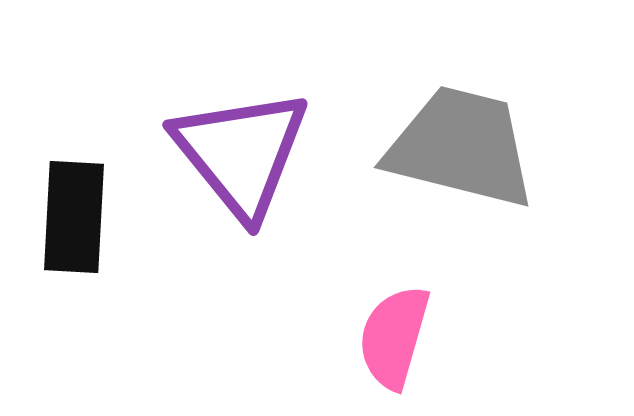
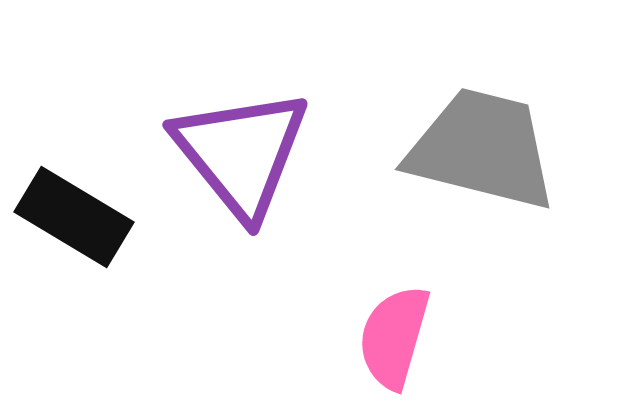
gray trapezoid: moved 21 px right, 2 px down
black rectangle: rotated 62 degrees counterclockwise
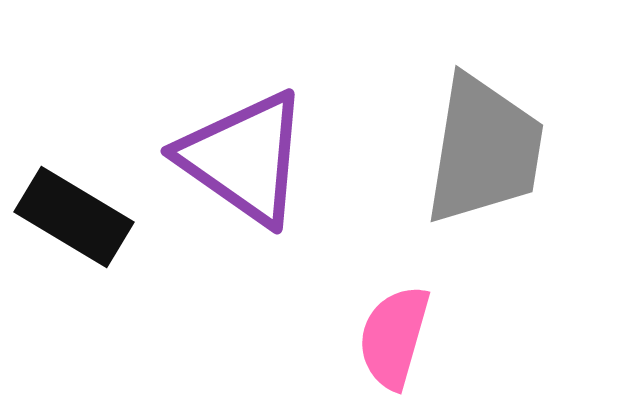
gray trapezoid: moved 2 px right, 1 px down; rotated 85 degrees clockwise
purple triangle: moved 3 px right, 5 px down; rotated 16 degrees counterclockwise
